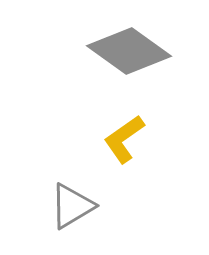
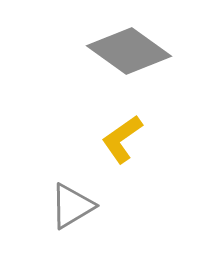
yellow L-shape: moved 2 px left
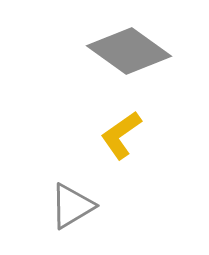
yellow L-shape: moved 1 px left, 4 px up
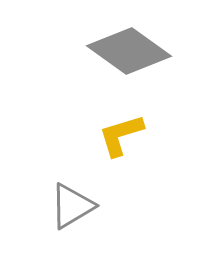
yellow L-shape: rotated 18 degrees clockwise
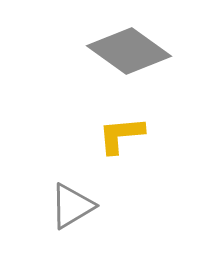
yellow L-shape: rotated 12 degrees clockwise
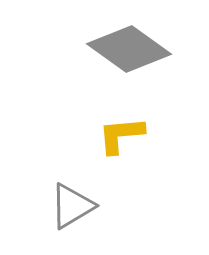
gray diamond: moved 2 px up
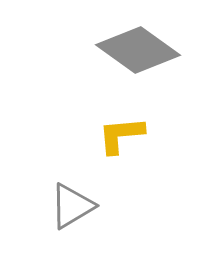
gray diamond: moved 9 px right, 1 px down
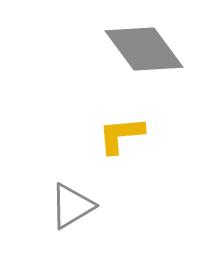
gray diamond: moved 6 px right, 1 px up; rotated 18 degrees clockwise
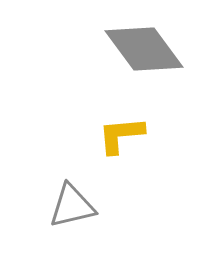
gray triangle: rotated 18 degrees clockwise
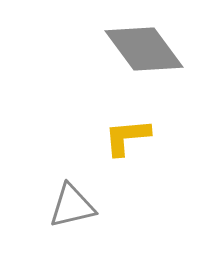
yellow L-shape: moved 6 px right, 2 px down
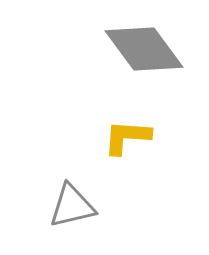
yellow L-shape: rotated 9 degrees clockwise
